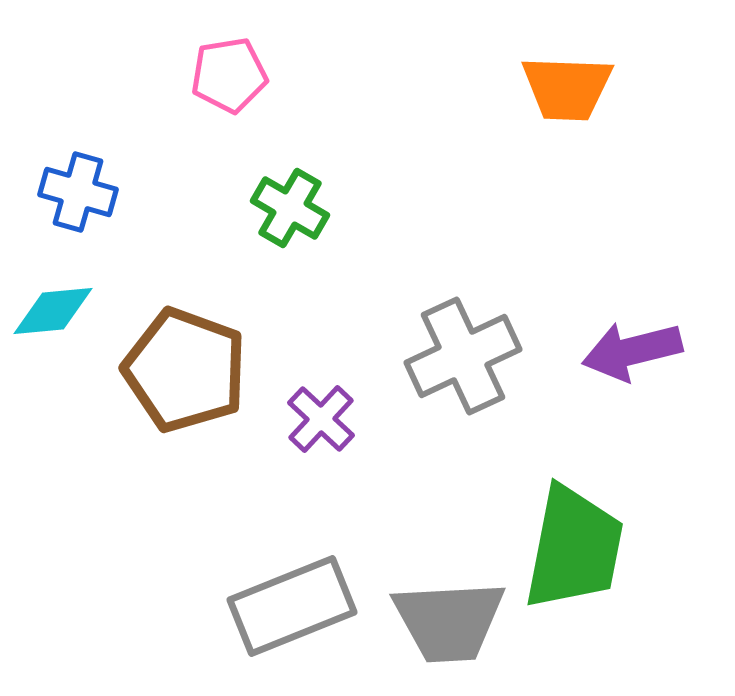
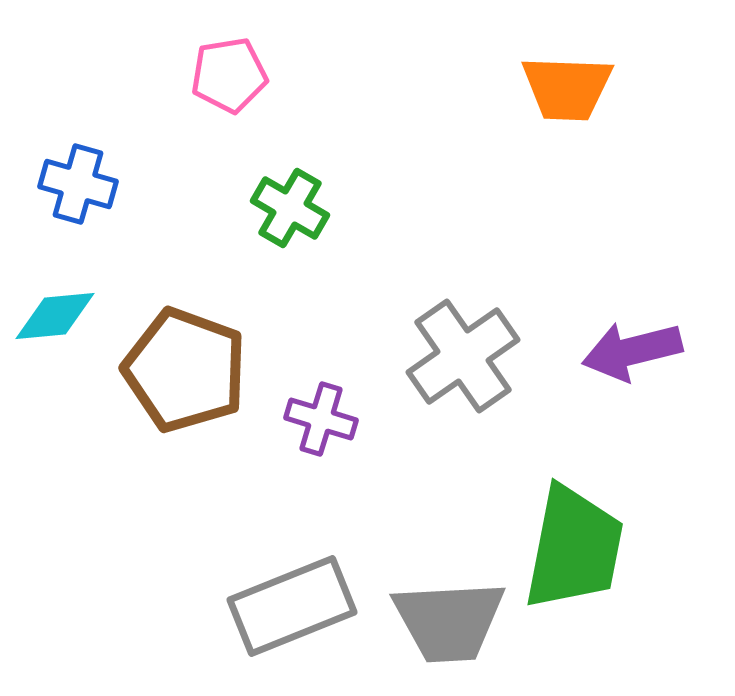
blue cross: moved 8 px up
cyan diamond: moved 2 px right, 5 px down
gray cross: rotated 10 degrees counterclockwise
purple cross: rotated 26 degrees counterclockwise
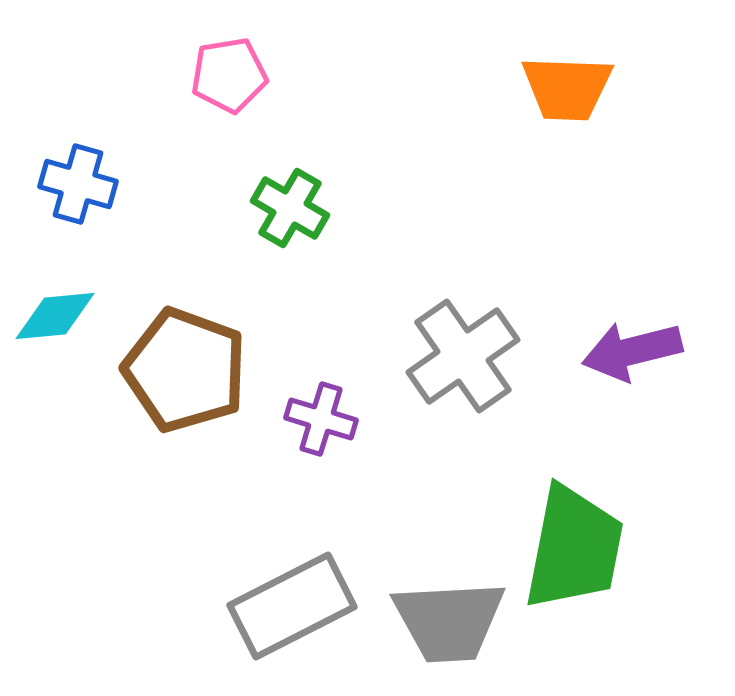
gray rectangle: rotated 5 degrees counterclockwise
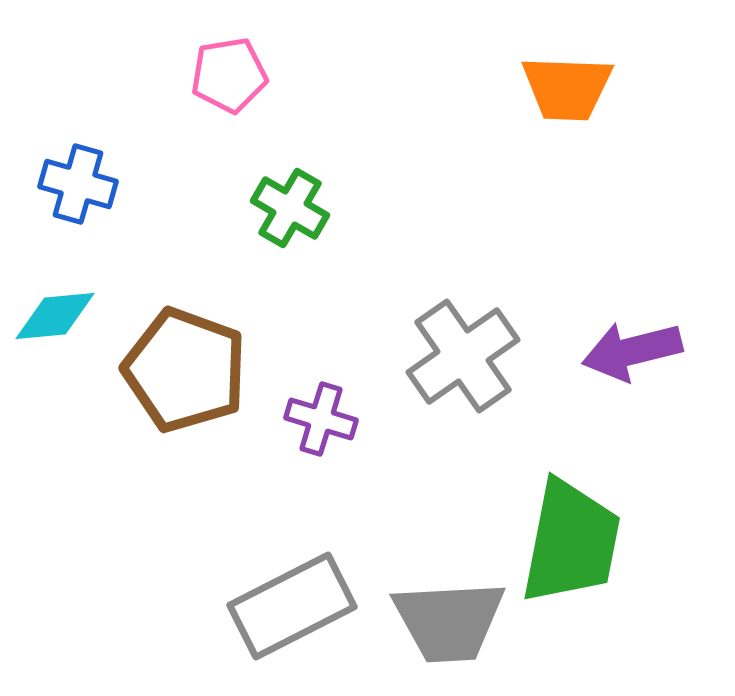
green trapezoid: moved 3 px left, 6 px up
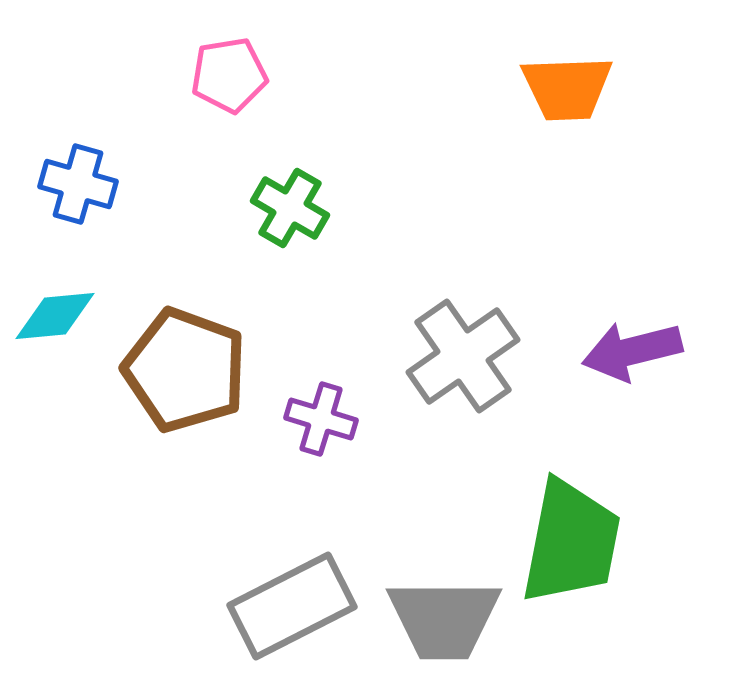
orange trapezoid: rotated 4 degrees counterclockwise
gray trapezoid: moved 5 px left, 2 px up; rotated 3 degrees clockwise
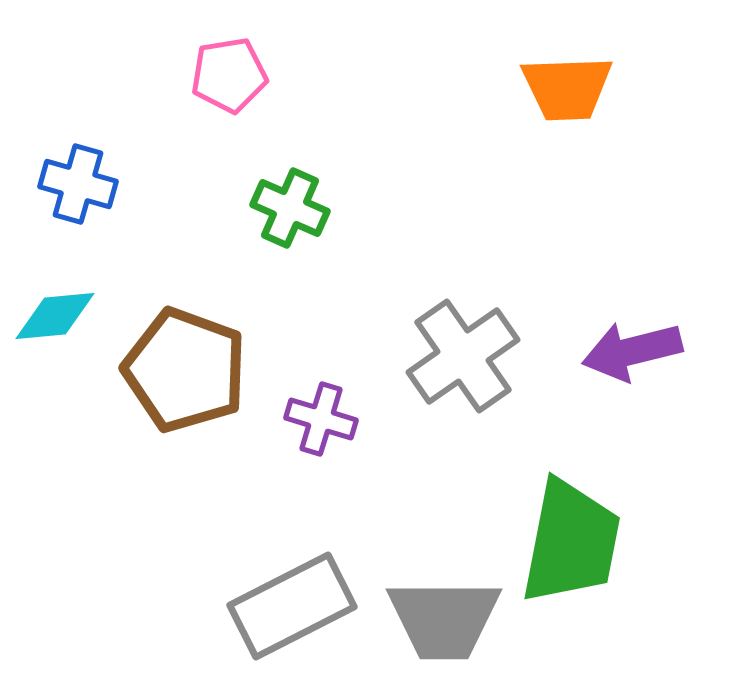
green cross: rotated 6 degrees counterclockwise
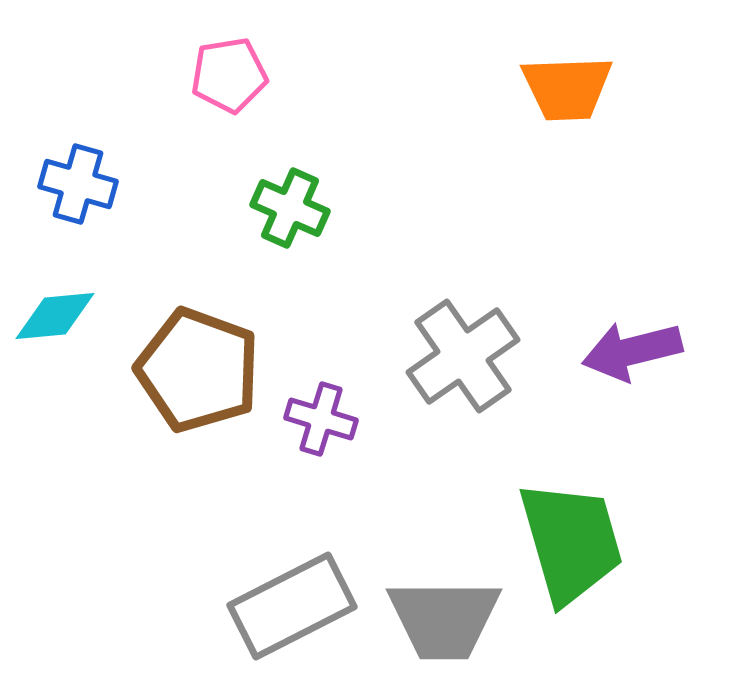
brown pentagon: moved 13 px right
green trapezoid: rotated 27 degrees counterclockwise
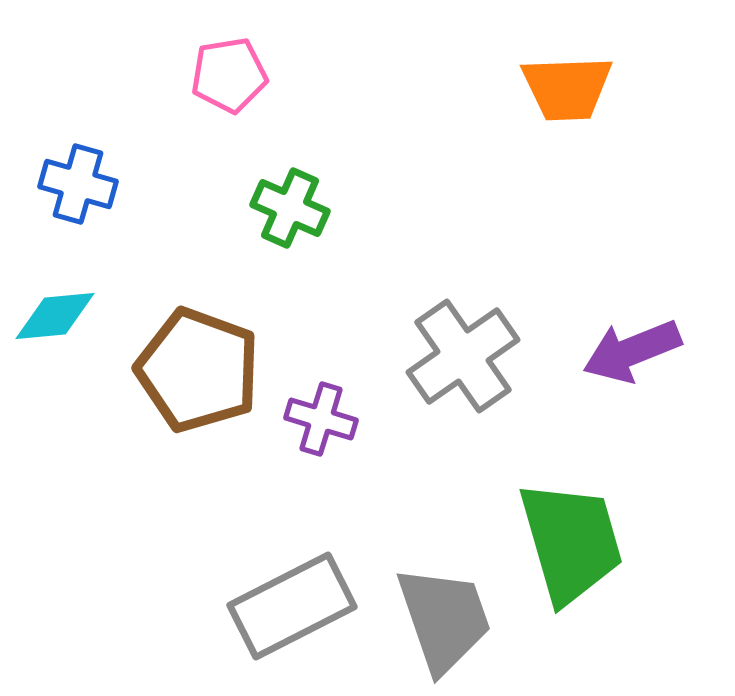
purple arrow: rotated 8 degrees counterclockwise
gray trapezoid: rotated 109 degrees counterclockwise
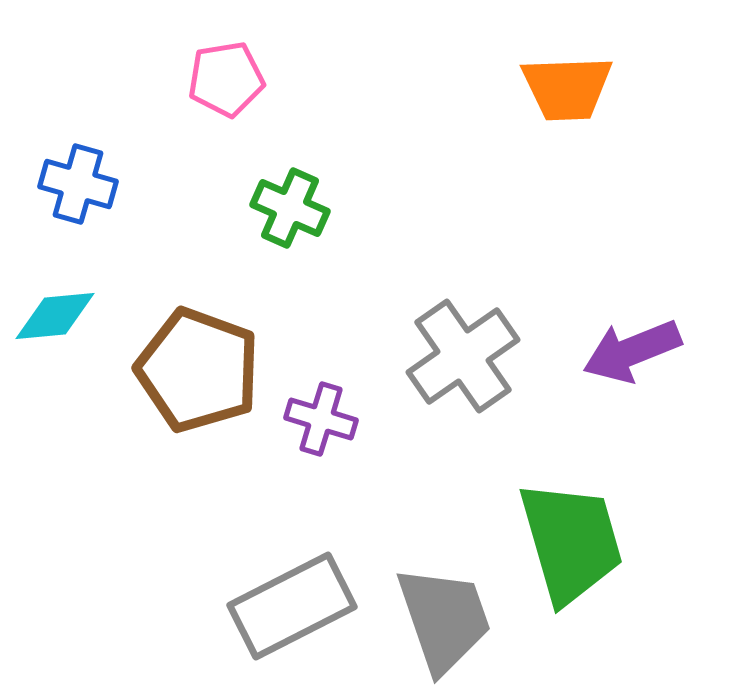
pink pentagon: moved 3 px left, 4 px down
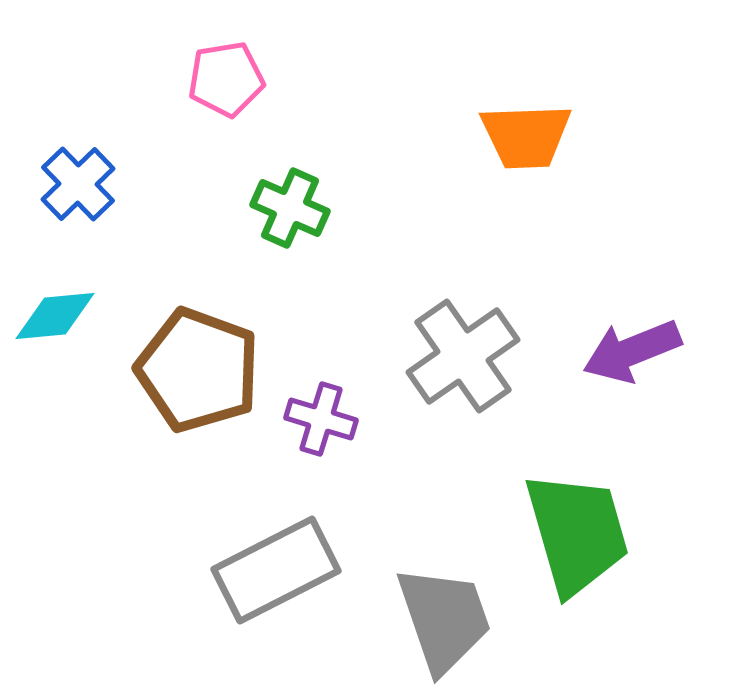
orange trapezoid: moved 41 px left, 48 px down
blue cross: rotated 30 degrees clockwise
green trapezoid: moved 6 px right, 9 px up
gray rectangle: moved 16 px left, 36 px up
